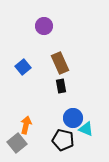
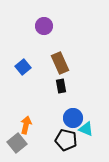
black pentagon: moved 3 px right
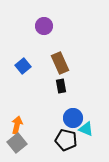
blue square: moved 1 px up
orange arrow: moved 9 px left
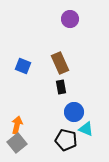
purple circle: moved 26 px right, 7 px up
blue square: rotated 28 degrees counterclockwise
black rectangle: moved 1 px down
blue circle: moved 1 px right, 6 px up
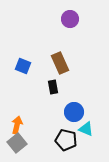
black rectangle: moved 8 px left
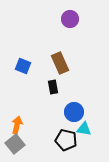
cyan triangle: moved 2 px left; rotated 14 degrees counterclockwise
gray square: moved 2 px left, 1 px down
